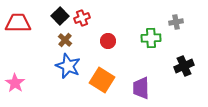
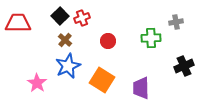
blue star: rotated 25 degrees clockwise
pink star: moved 22 px right
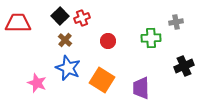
blue star: moved 2 px down; rotated 25 degrees counterclockwise
pink star: rotated 12 degrees counterclockwise
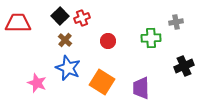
orange square: moved 2 px down
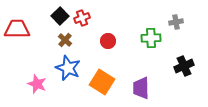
red trapezoid: moved 1 px left, 6 px down
pink star: moved 1 px down
